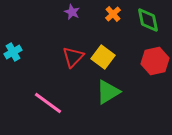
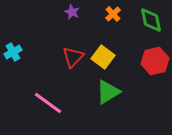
green diamond: moved 3 px right
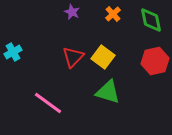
green triangle: rotated 48 degrees clockwise
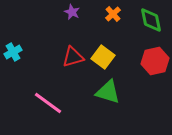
red triangle: rotated 30 degrees clockwise
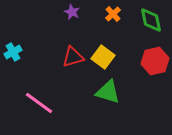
pink line: moved 9 px left
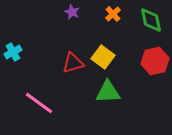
red triangle: moved 6 px down
green triangle: rotated 20 degrees counterclockwise
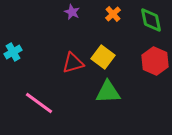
red hexagon: rotated 24 degrees counterclockwise
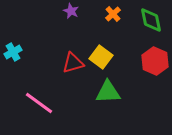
purple star: moved 1 px left, 1 px up
yellow square: moved 2 px left
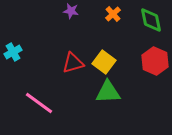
purple star: rotated 14 degrees counterclockwise
yellow square: moved 3 px right, 5 px down
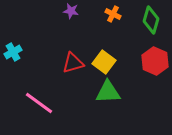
orange cross: rotated 21 degrees counterclockwise
green diamond: rotated 28 degrees clockwise
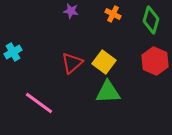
red triangle: moved 1 px left; rotated 25 degrees counterclockwise
